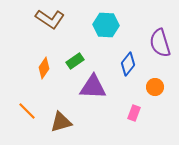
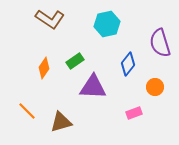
cyan hexagon: moved 1 px right, 1 px up; rotated 15 degrees counterclockwise
pink rectangle: rotated 49 degrees clockwise
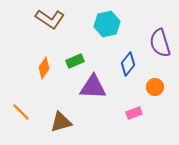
green rectangle: rotated 12 degrees clockwise
orange line: moved 6 px left, 1 px down
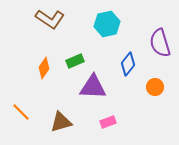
pink rectangle: moved 26 px left, 9 px down
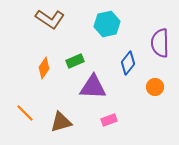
purple semicircle: rotated 16 degrees clockwise
blue diamond: moved 1 px up
orange line: moved 4 px right, 1 px down
pink rectangle: moved 1 px right, 2 px up
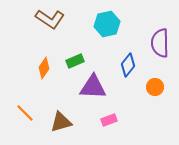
blue diamond: moved 2 px down
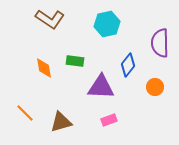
green rectangle: rotated 30 degrees clockwise
orange diamond: rotated 45 degrees counterclockwise
purple triangle: moved 8 px right
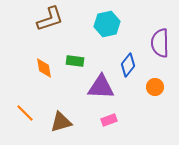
brown L-shape: rotated 52 degrees counterclockwise
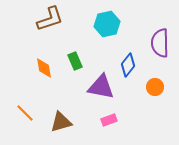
green rectangle: rotated 60 degrees clockwise
purple triangle: rotated 8 degrees clockwise
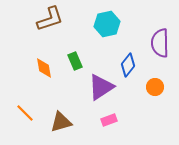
purple triangle: rotated 44 degrees counterclockwise
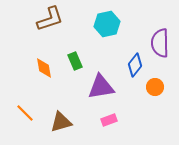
blue diamond: moved 7 px right
purple triangle: rotated 24 degrees clockwise
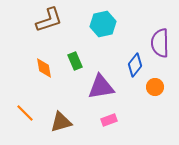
brown L-shape: moved 1 px left, 1 px down
cyan hexagon: moved 4 px left
